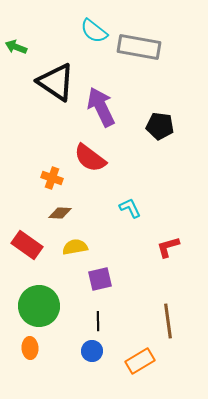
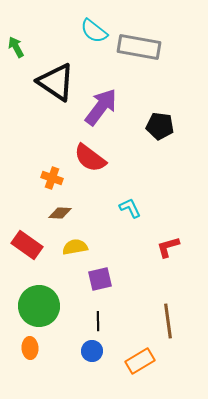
green arrow: rotated 40 degrees clockwise
purple arrow: rotated 63 degrees clockwise
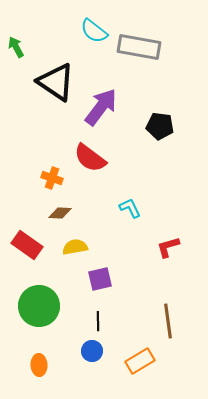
orange ellipse: moved 9 px right, 17 px down
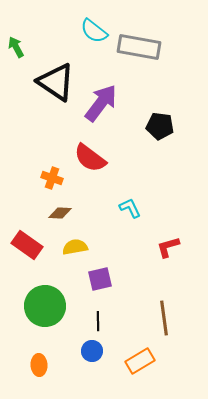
purple arrow: moved 4 px up
green circle: moved 6 px right
brown line: moved 4 px left, 3 px up
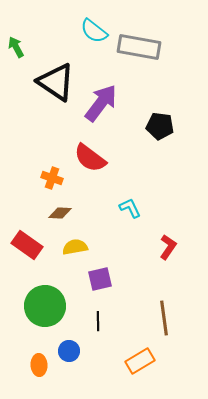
red L-shape: rotated 140 degrees clockwise
blue circle: moved 23 px left
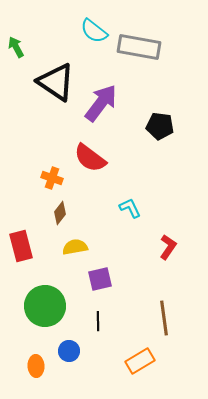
brown diamond: rotated 55 degrees counterclockwise
red rectangle: moved 6 px left, 1 px down; rotated 40 degrees clockwise
orange ellipse: moved 3 px left, 1 px down
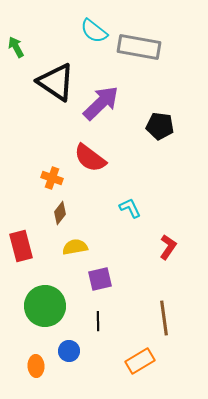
purple arrow: rotated 9 degrees clockwise
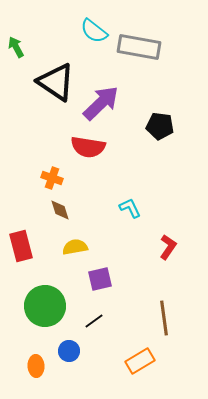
red semicircle: moved 2 px left, 11 px up; rotated 28 degrees counterclockwise
brown diamond: moved 3 px up; rotated 55 degrees counterclockwise
black line: moved 4 px left; rotated 54 degrees clockwise
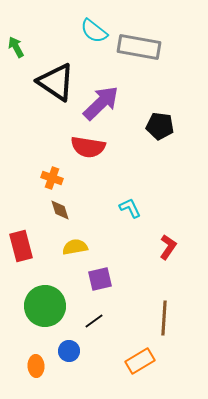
brown line: rotated 12 degrees clockwise
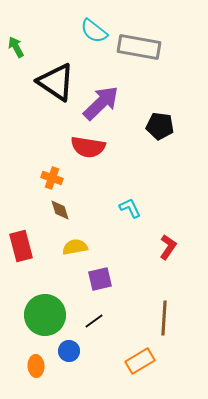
green circle: moved 9 px down
